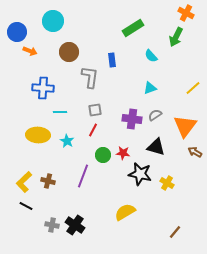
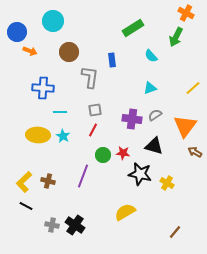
cyan star: moved 4 px left, 5 px up
black triangle: moved 2 px left, 1 px up
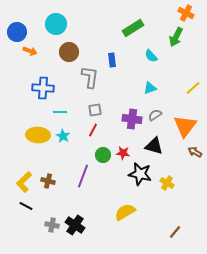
cyan circle: moved 3 px right, 3 px down
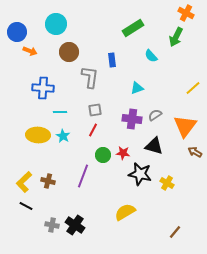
cyan triangle: moved 13 px left
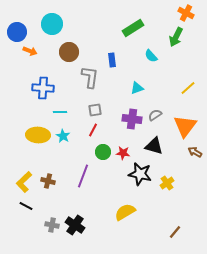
cyan circle: moved 4 px left
yellow line: moved 5 px left
green circle: moved 3 px up
yellow cross: rotated 24 degrees clockwise
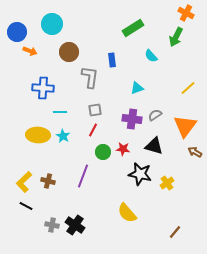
red star: moved 4 px up
yellow semicircle: moved 2 px right, 1 px down; rotated 100 degrees counterclockwise
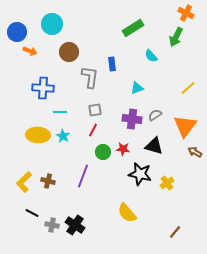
blue rectangle: moved 4 px down
black line: moved 6 px right, 7 px down
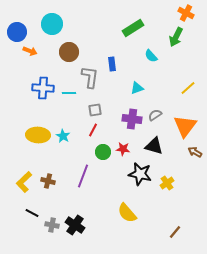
cyan line: moved 9 px right, 19 px up
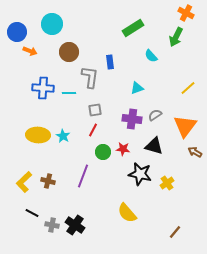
blue rectangle: moved 2 px left, 2 px up
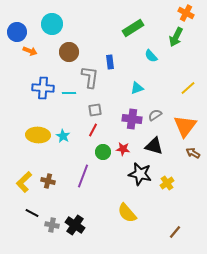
brown arrow: moved 2 px left, 1 px down
